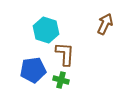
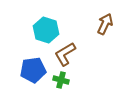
brown L-shape: rotated 125 degrees counterclockwise
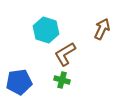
brown arrow: moved 3 px left, 5 px down
blue pentagon: moved 14 px left, 12 px down
green cross: moved 1 px right
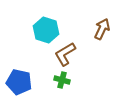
blue pentagon: rotated 20 degrees clockwise
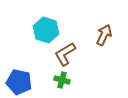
brown arrow: moved 2 px right, 6 px down
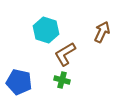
brown arrow: moved 2 px left, 3 px up
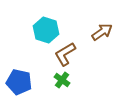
brown arrow: rotated 30 degrees clockwise
green cross: rotated 21 degrees clockwise
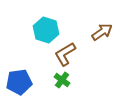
blue pentagon: rotated 20 degrees counterclockwise
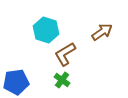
blue pentagon: moved 3 px left
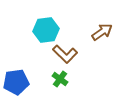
cyan hexagon: rotated 25 degrees counterclockwise
brown L-shape: rotated 105 degrees counterclockwise
green cross: moved 2 px left, 1 px up
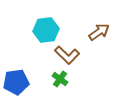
brown arrow: moved 3 px left
brown L-shape: moved 2 px right, 1 px down
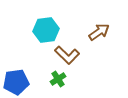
green cross: moved 2 px left; rotated 21 degrees clockwise
